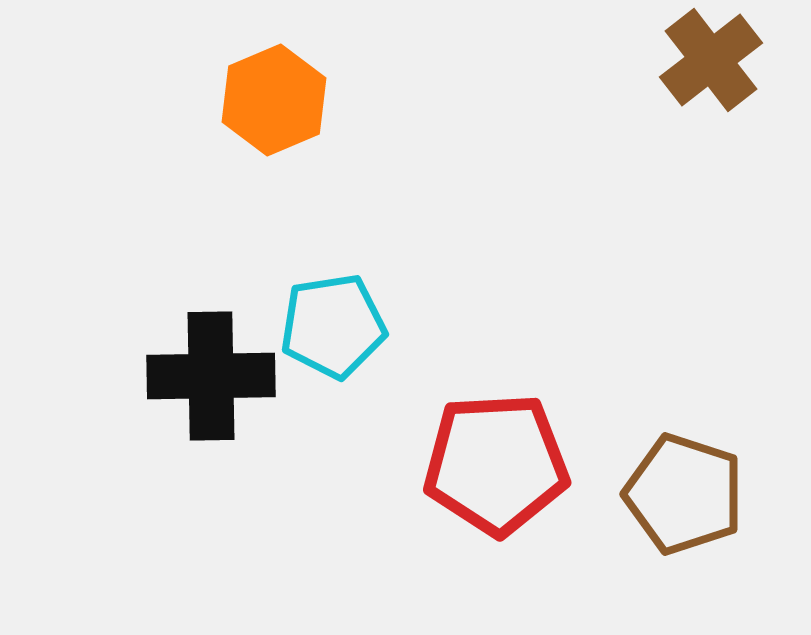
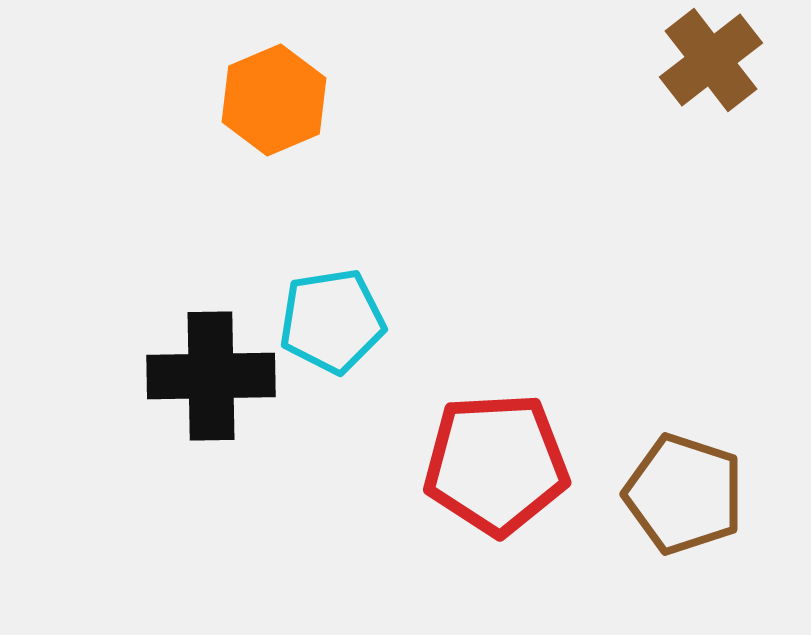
cyan pentagon: moved 1 px left, 5 px up
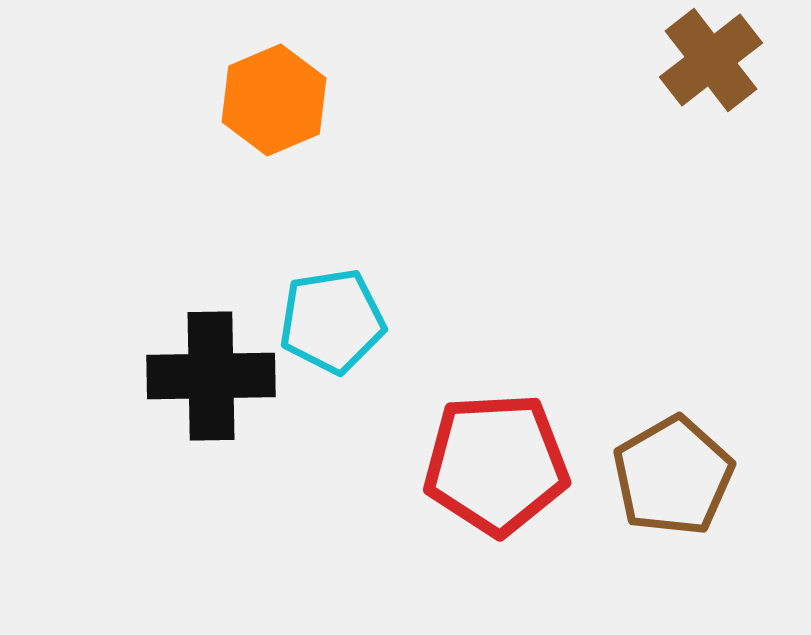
brown pentagon: moved 11 px left, 18 px up; rotated 24 degrees clockwise
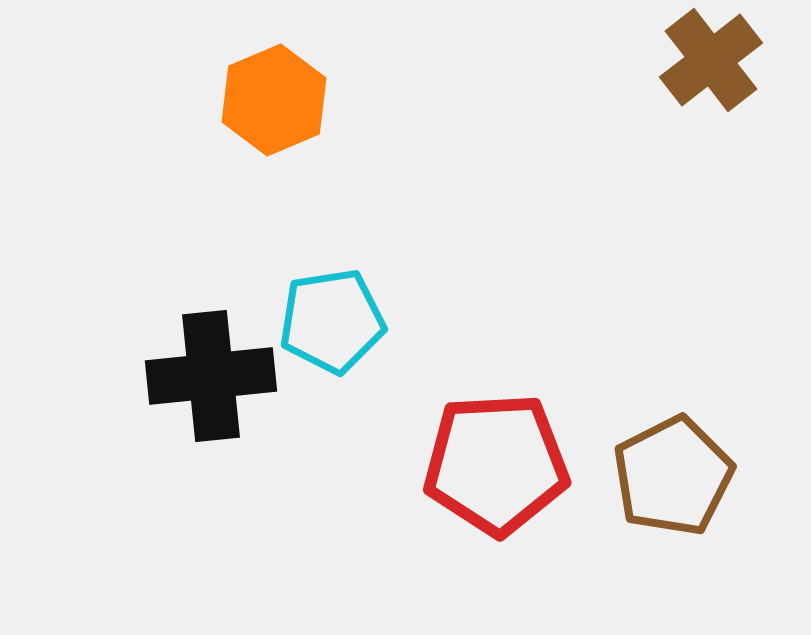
black cross: rotated 5 degrees counterclockwise
brown pentagon: rotated 3 degrees clockwise
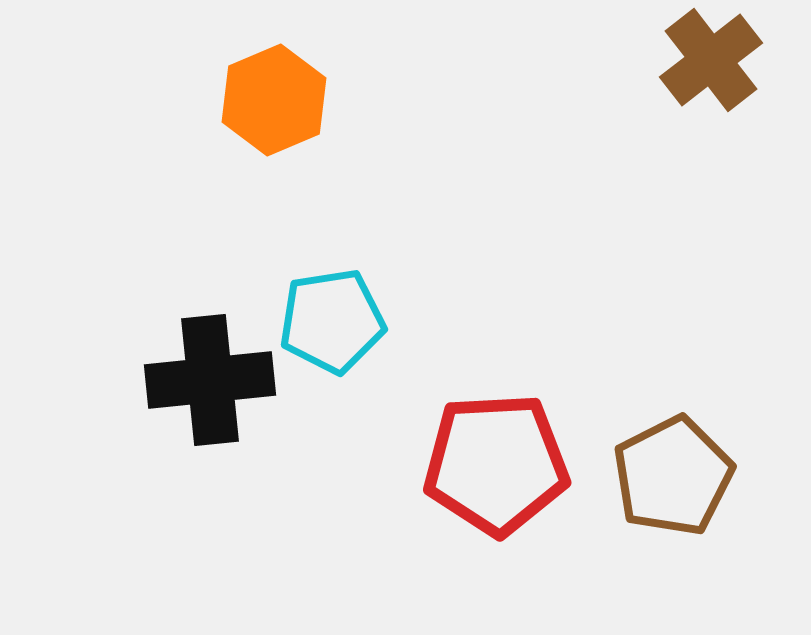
black cross: moved 1 px left, 4 px down
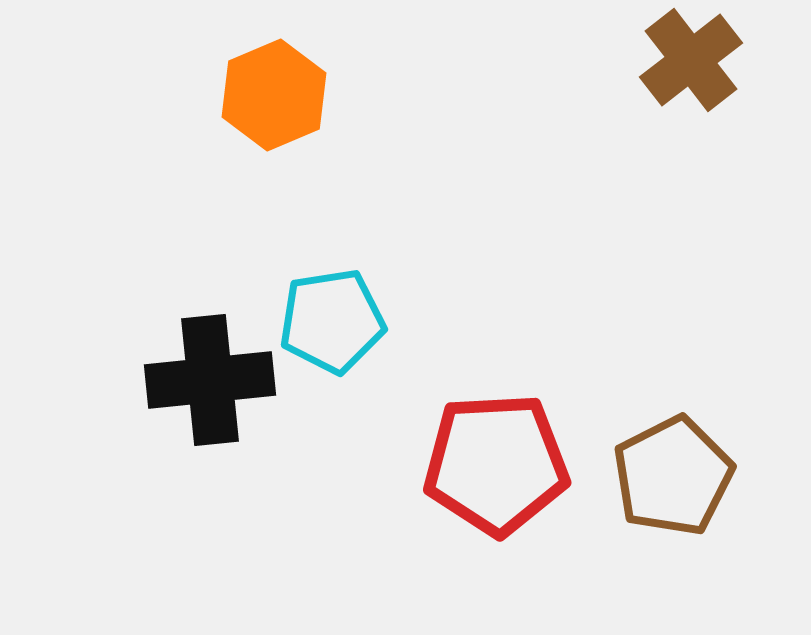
brown cross: moved 20 px left
orange hexagon: moved 5 px up
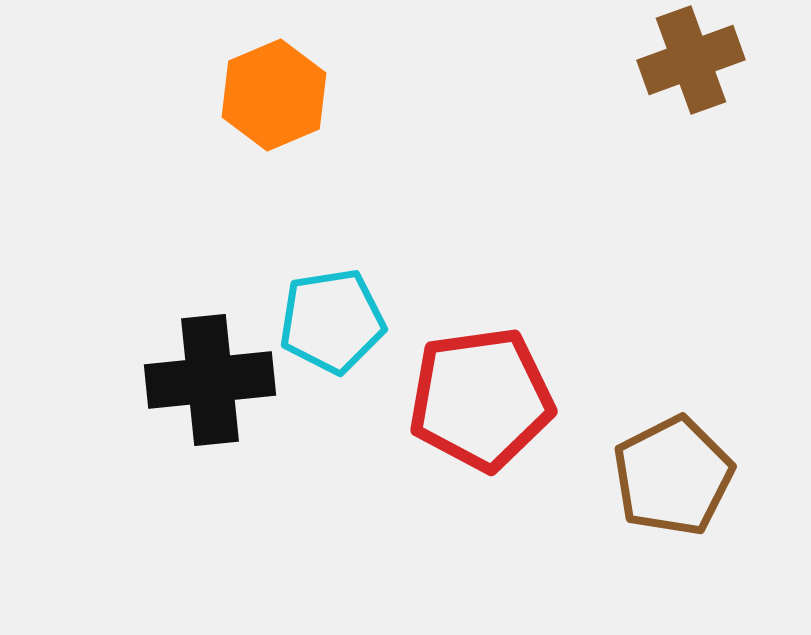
brown cross: rotated 18 degrees clockwise
red pentagon: moved 15 px left, 65 px up; rotated 5 degrees counterclockwise
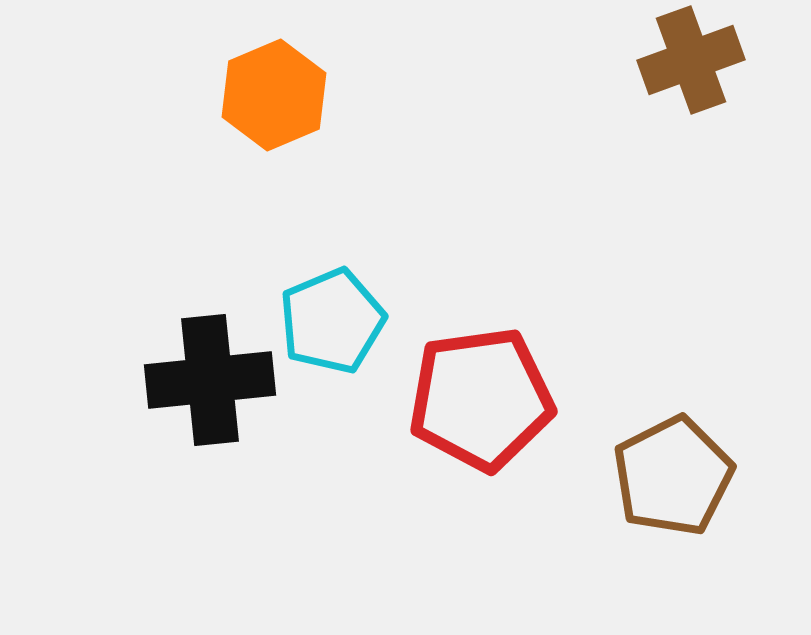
cyan pentagon: rotated 14 degrees counterclockwise
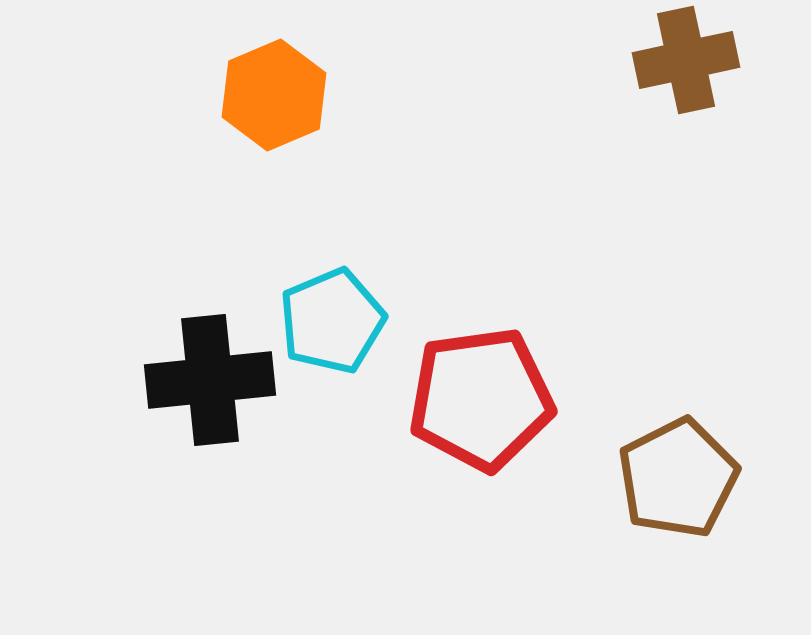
brown cross: moved 5 px left; rotated 8 degrees clockwise
brown pentagon: moved 5 px right, 2 px down
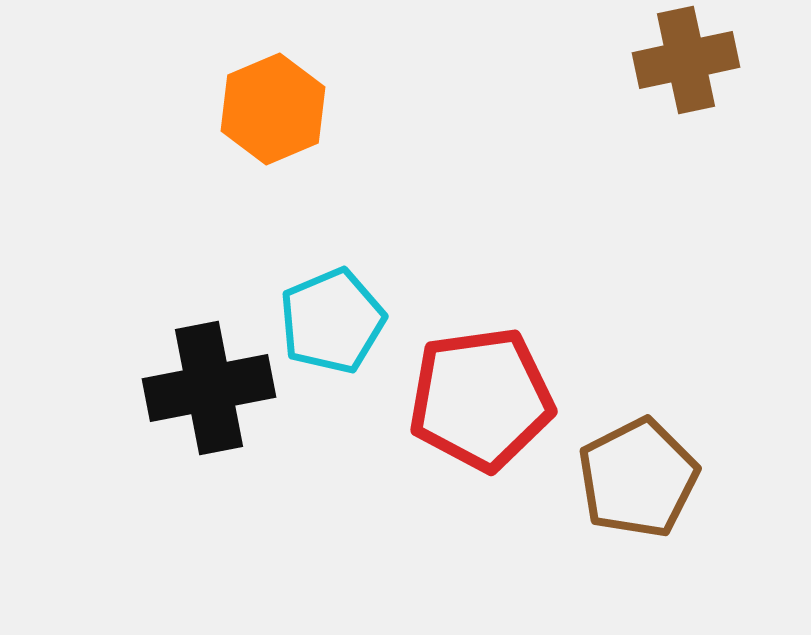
orange hexagon: moved 1 px left, 14 px down
black cross: moved 1 px left, 8 px down; rotated 5 degrees counterclockwise
brown pentagon: moved 40 px left
